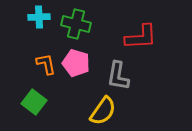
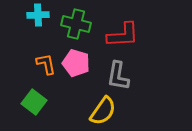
cyan cross: moved 1 px left, 2 px up
red L-shape: moved 18 px left, 2 px up
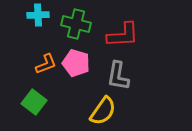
orange L-shape: rotated 80 degrees clockwise
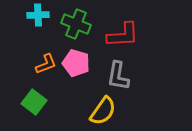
green cross: rotated 8 degrees clockwise
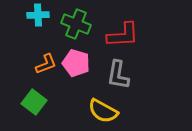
gray L-shape: moved 1 px up
yellow semicircle: rotated 84 degrees clockwise
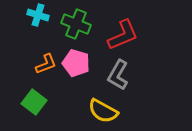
cyan cross: rotated 20 degrees clockwise
red L-shape: rotated 20 degrees counterclockwise
gray L-shape: rotated 20 degrees clockwise
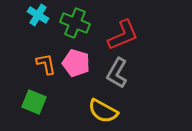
cyan cross: rotated 15 degrees clockwise
green cross: moved 1 px left, 1 px up
orange L-shape: rotated 80 degrees counterclockwise
gray L-shape: moved 1 px left, 2 px up
green square: rotated 15 degrees counterclockwise
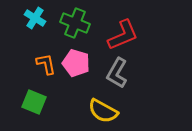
cyan cross: moved 3 px left, 3 px down
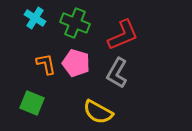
green square: moved 2 px left, 1 px down
yellow semicircle: moved 5 px left, 1 px down
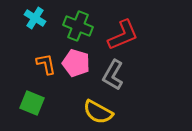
green cross: moved 3 px right, 3 px down
gray L-shape: moved 4 px left, 2 px down
